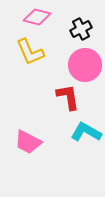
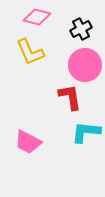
red L-shape: moved 2 px right
cyan L-shape: rotated 24 degrees counterclockwise
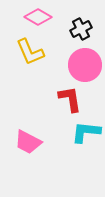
pink diamond: moved 1 px right; rotated 16 degrees clockwise
red L-shape: moved 2 px down
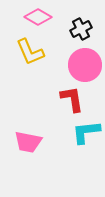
red L-shape: moved 2 px right
cyan L-shape: rotated 12 degrees counterclockwise
pink trapezoid: rotated 16 degrees counterclockwise
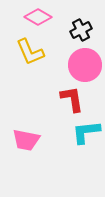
black cross: moved 1 px down
pink trapezoid: moved 2 px left, 2 px up
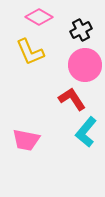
pink diamond: moved 1 px right
red L-shape: rotated 24 degrees counterclockwise
cyan L-shape: rotated 44 degrees counterclockwise
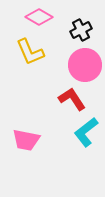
cyan L-shape: rotated 12 degrees clockwise
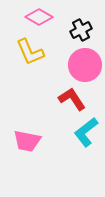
pink trapezoid: moved 1 px right, 1 px down
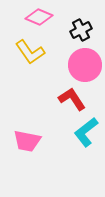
pink diamond: rotated 8 degrees counterclockwise
yellow L-shape: rotated 12 degrees counterclockwise
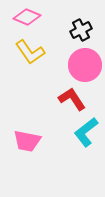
pink diamond: moved 12 px left
